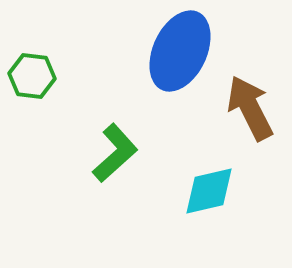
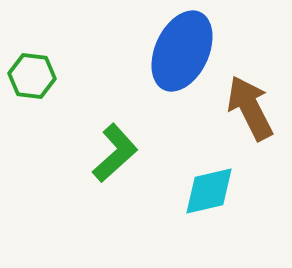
blue ellipse: moved 2 px right
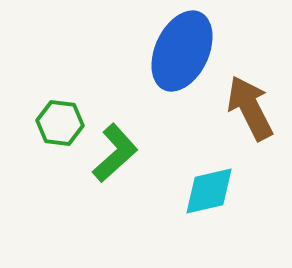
green hexagon: moved 28 px right, 47 px down
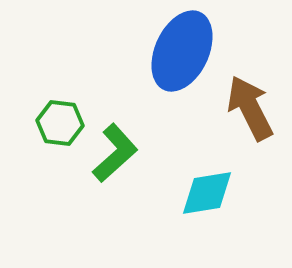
cyan diamond: moved 2 px left, 2 px down; rotated 4 degrees clockwise
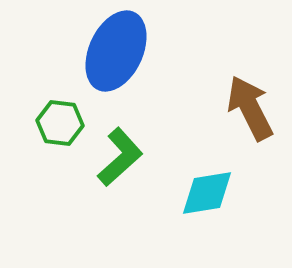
blue ellipse: moved 66 px left
green L-shape: moved 5 px right, 4 px down
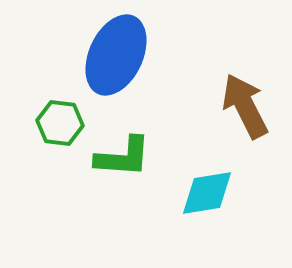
blue ellipse: moved 4 px down
brown arrow: moved 5 px left, 2 px up
green L-shape: moved 3 px right; rotated 46 degrees clockwise
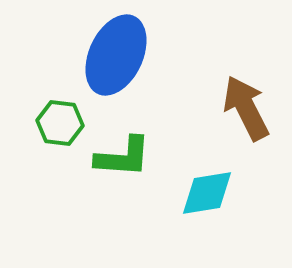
brown arrow: moved 1 px right, 2 px down
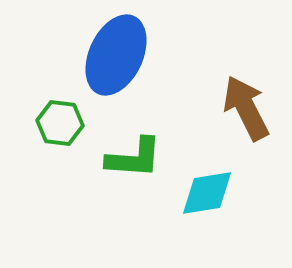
green L-shape: moved 11 px right, 1 px down
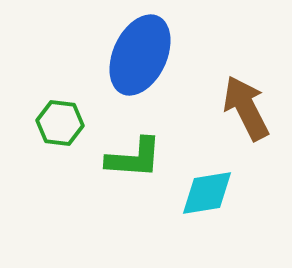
blue ellipse: moved 24 px right
